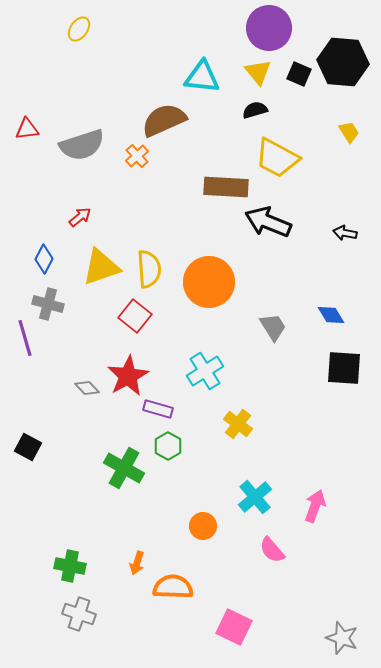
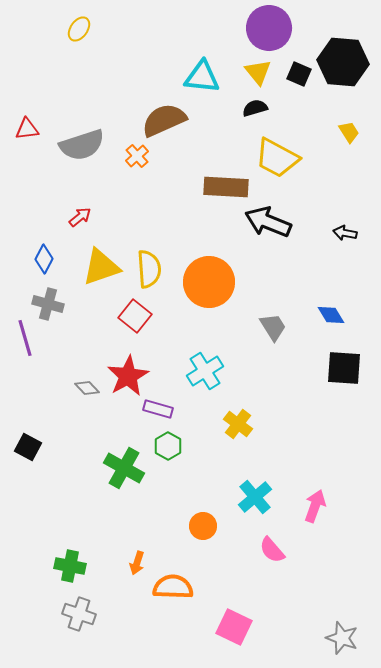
black semicircle at (255, 110): moved 2 px up
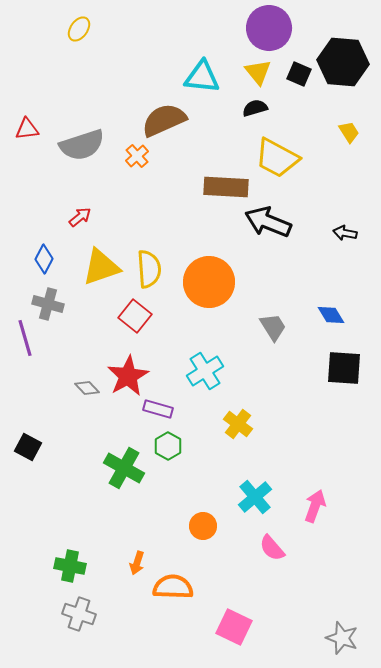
pink semicircle at (272, 550): moved 2 px up
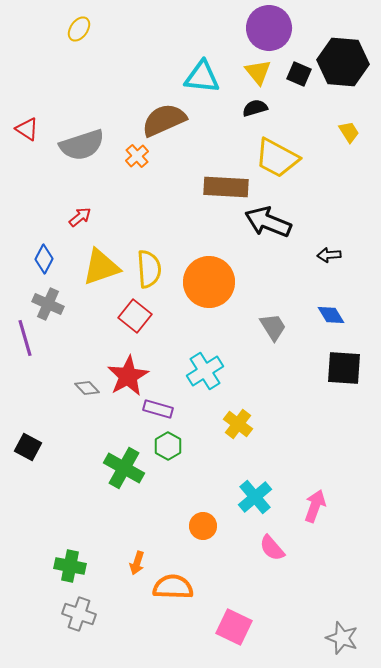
red triangle at (27, 129): rotated 40 degrees clockwise
black arrow at (345, 233): moved 16 px left, 22 px down; rotated 15 degrees counterclockwise
gray cross at (48, 304): rotated 8 degrees clockwise
